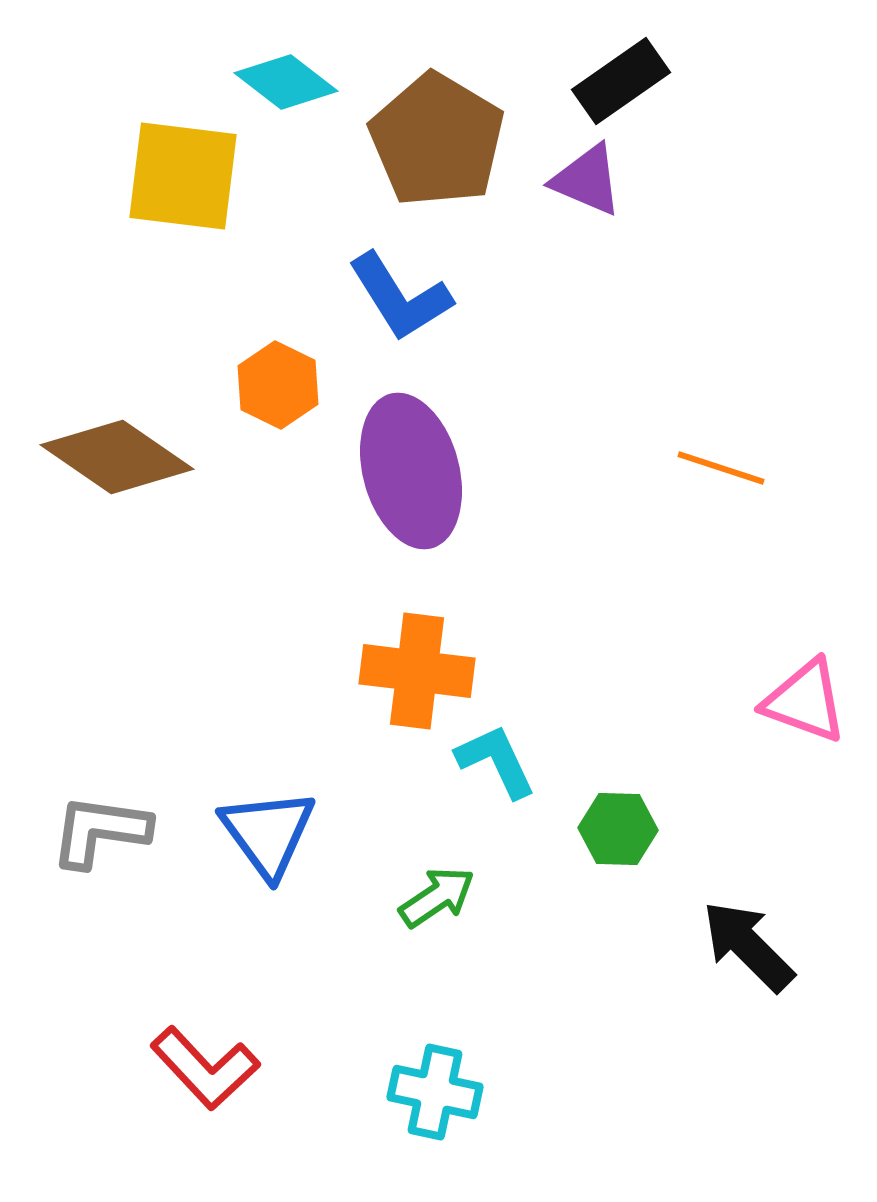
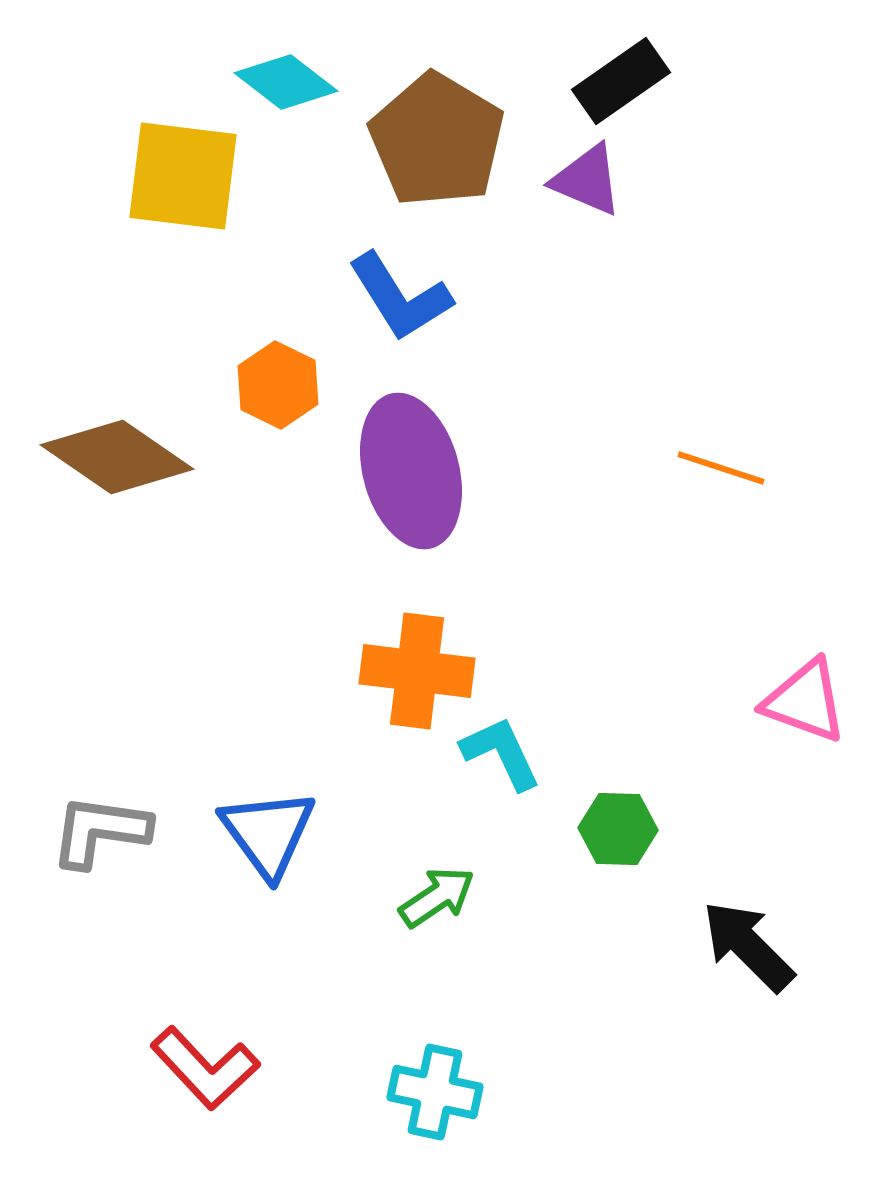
cyan L-shape: moved 5 px right, 8 px up
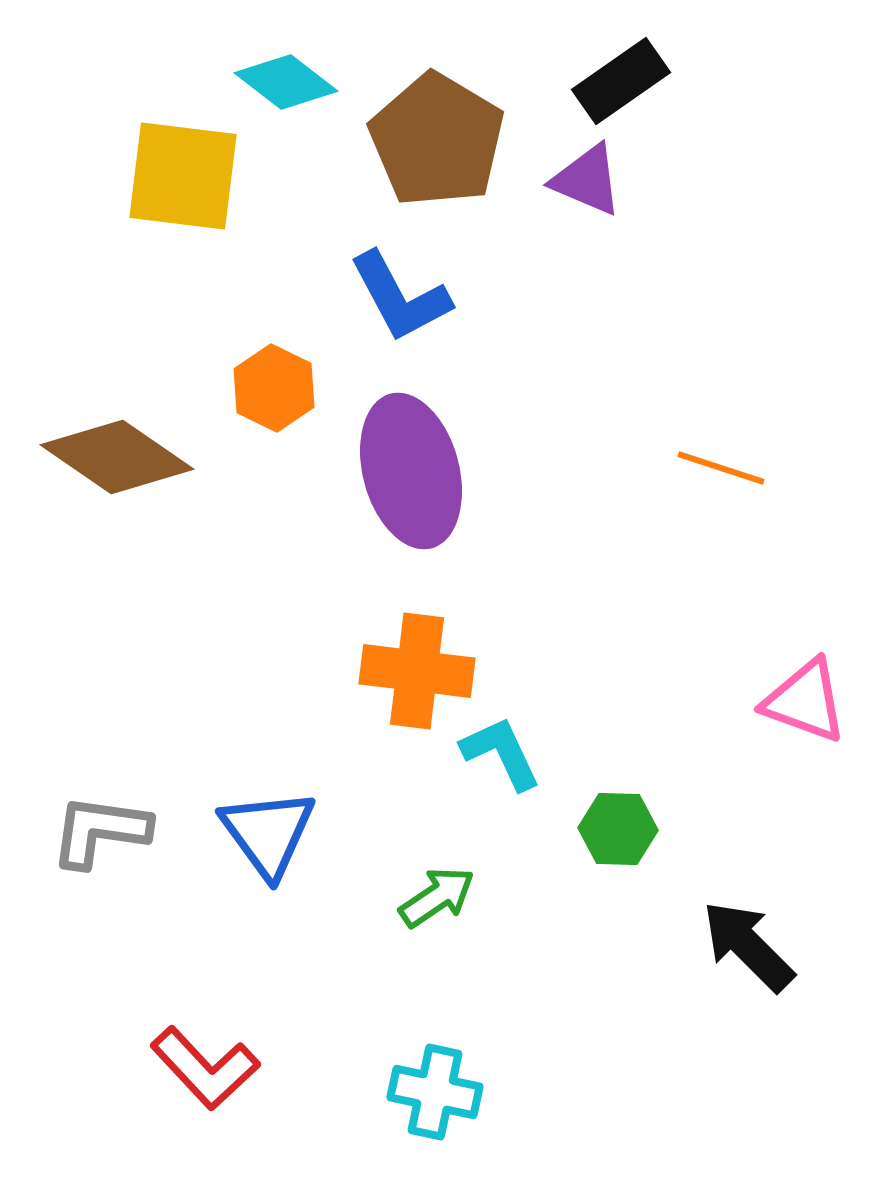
blue L-shape: rotated 4 degrees clockwise
orange hexagon: moved 4 px left, 3 px down
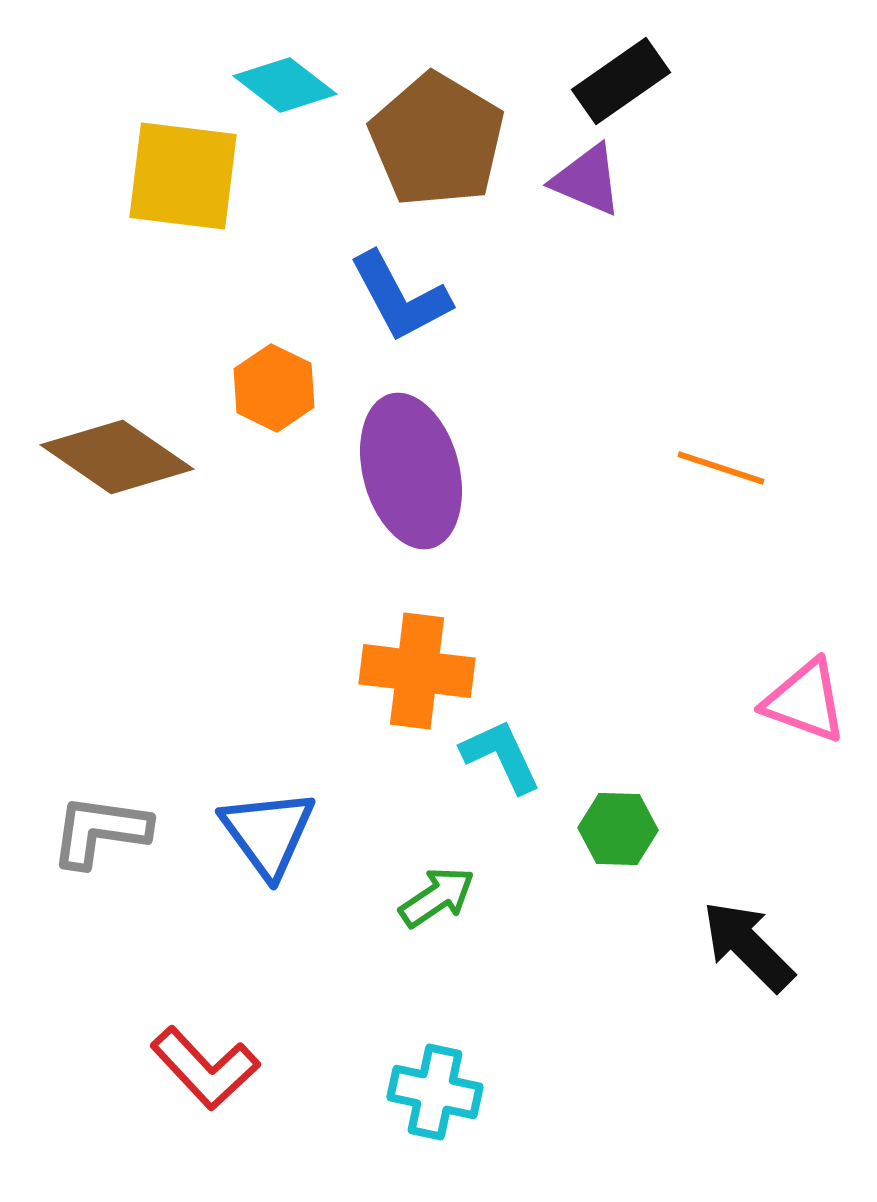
cyan diamond: moved 1 px left, 3 px down
cyan L-shape: moved 3 px down
